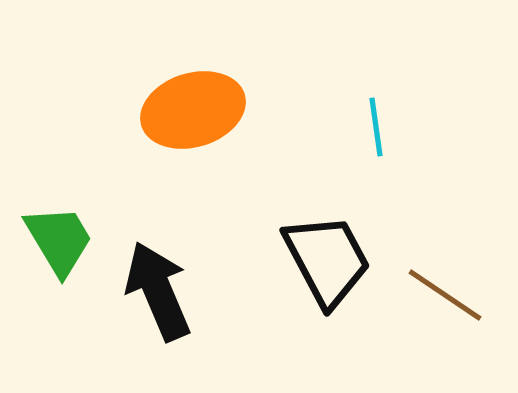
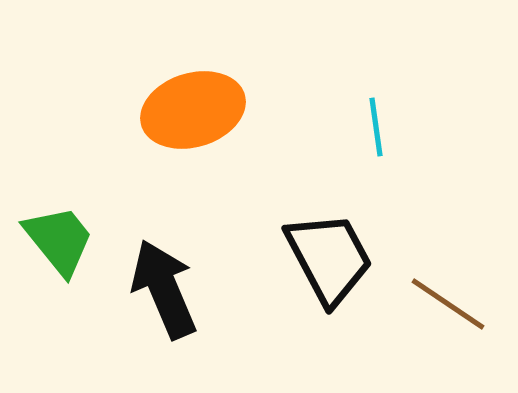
green trapezoid: rotated 8 degrees counterclockwise
black trapezoid: moved 2 px right, 2 px up
black arrow: moved 6 px right, 2 px up
brown line: moved 3 px right, 9 px down
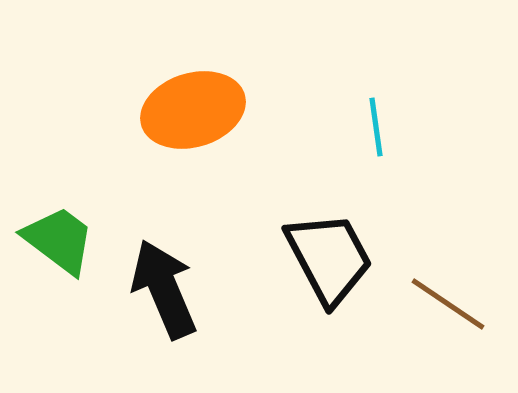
green trapezoid: rotated 14 degrees counterclockwise
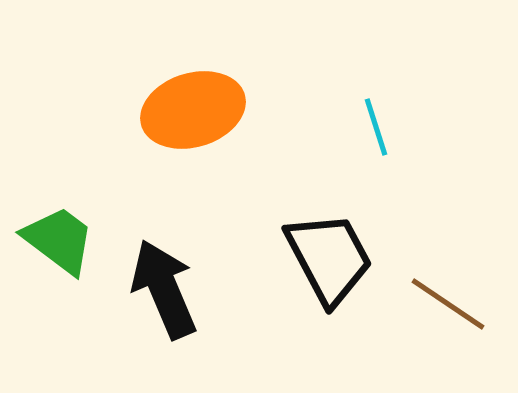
cyan line: rotated 10 degrees counterclockwise
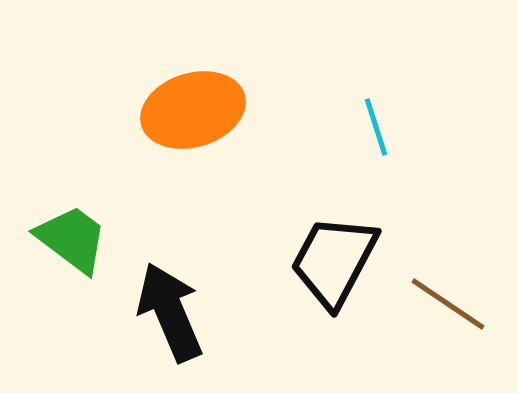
green trapezoid: moved 13 px right, 1 px up
black trapezoid: moved 5 px right, 3 px down; rotated 124 degrees counterclockwise
black arrow: moved 6 px right, 23 px down
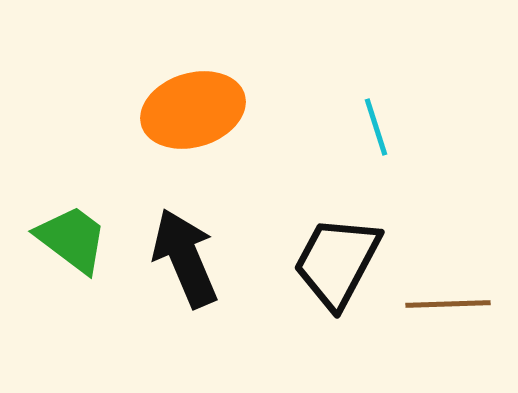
black trapezoid: moved 3 px right, 1 px down
brown line: rotated 36 degrees counterclockwise
black arrow: moved 15 px right, 54 px up
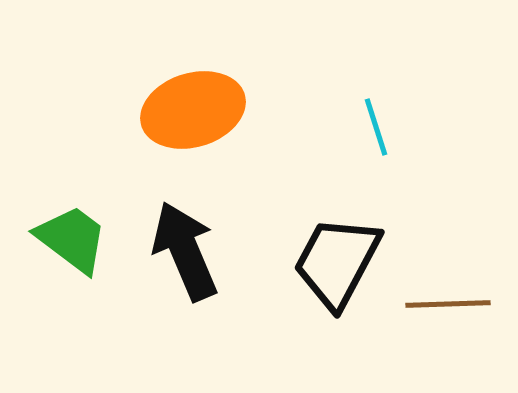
black arrow: moved 7 px up
